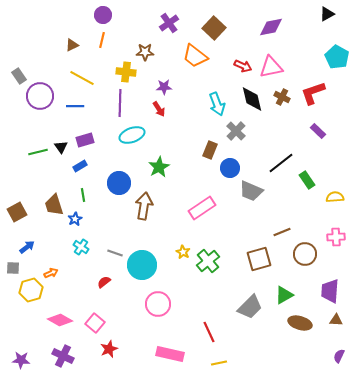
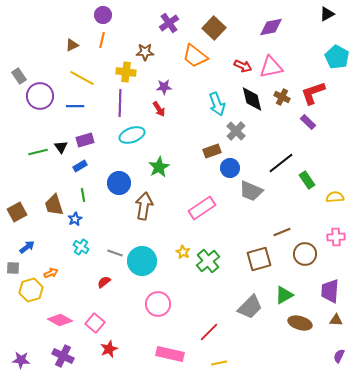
purple rectangle at (318, 131): moved 10 px left, 9 px up
brown rectangle at (210, 150): moved 2 px right, 1 px down; rotated 48 degrees clockwise
cyan circle at (142, 265): moved 4 px up
red line at (209, 332): rotated 70 degrees clockwise
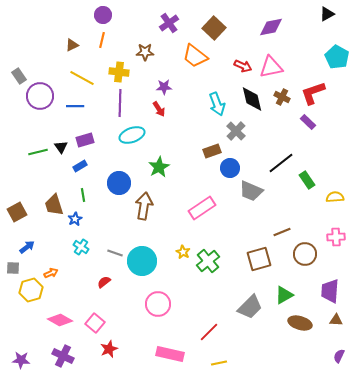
yellow cross at (126, 72): moved 7 px left
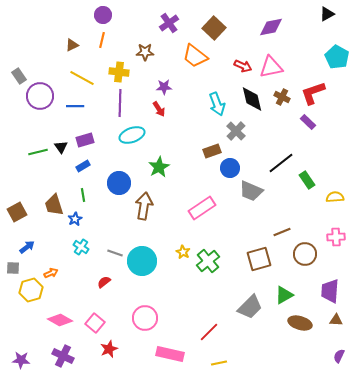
blue rectangle at (80, 166): moved 3 px right
pink circle at (158, 304): moved 13 px left, 14 px down
